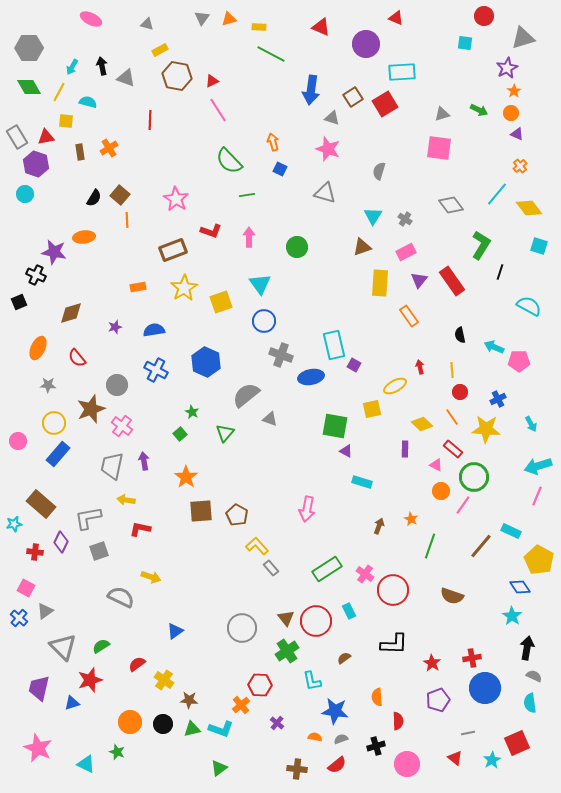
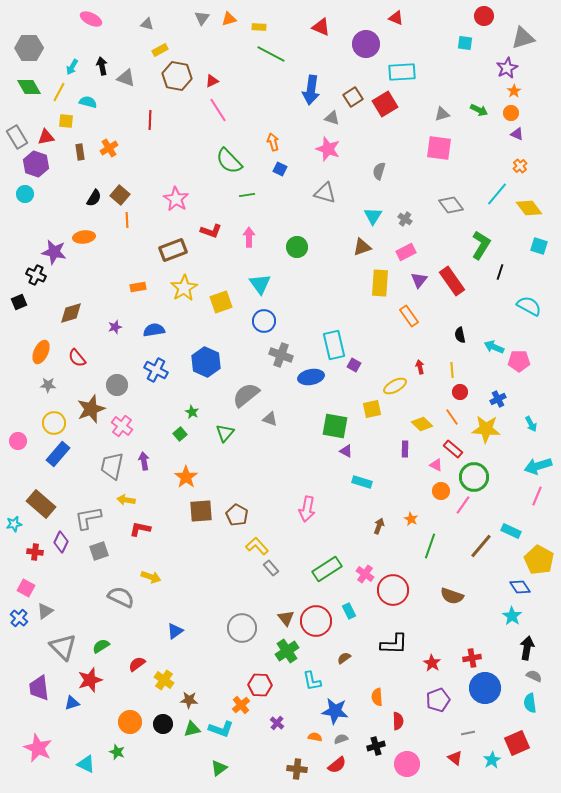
orange ellipse at (38, 348): moved 3 px right, 4 px down
purple trapezoid at (39, 688): rotated 20 degrees counterclockwise
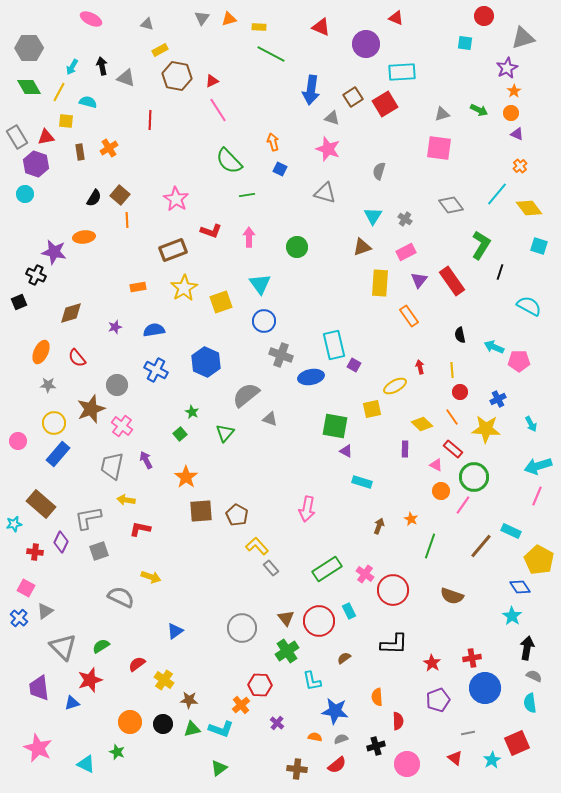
purple arrow at (144, 461): moved 2 px right, 1 px up; rotated 18 degrees counterclockwise
red circle at (316, 621): moved 3 px right
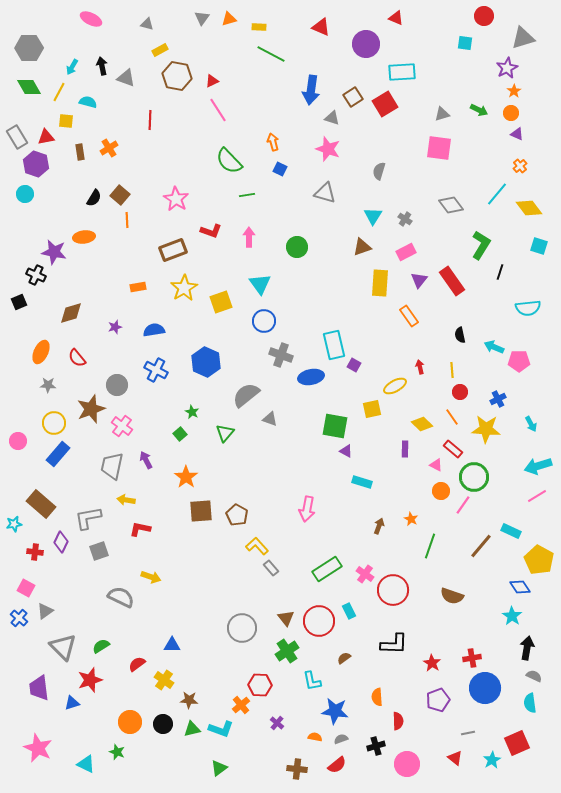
cyan semicircle at (529, 306): moved 1 px left, 2 px down; rotated 145 degrees clockwise
pink line at (537, 496): rotated 36 degrees clockwise
blue triangle at (175, 631): moved 3 px left, 14 px down; rotated 36 degrees clockwise
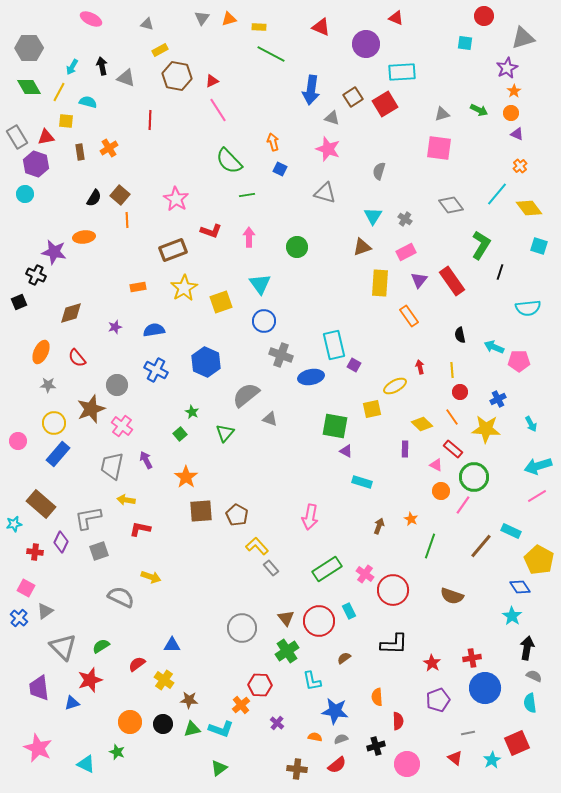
pink arrow at (307, 509): moved 3 px right, 8 px down
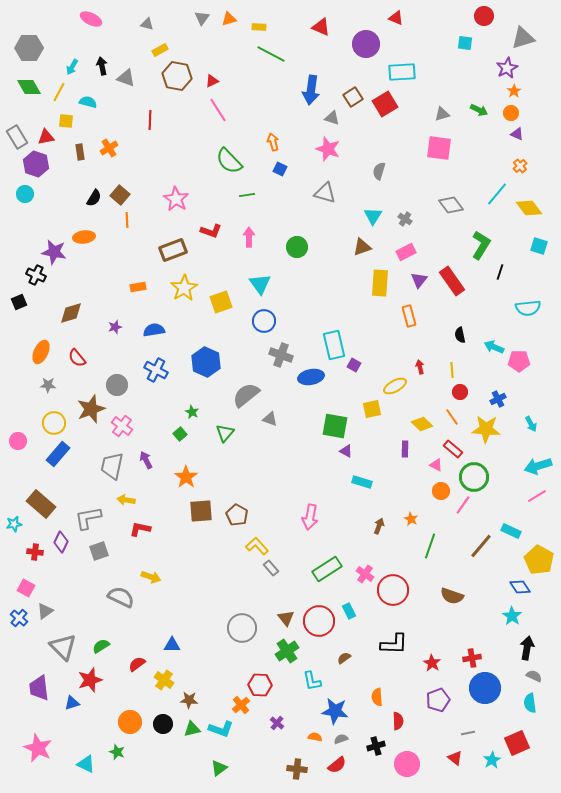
orange rectangle at (409, 316): rotated 20 degrees clockwise
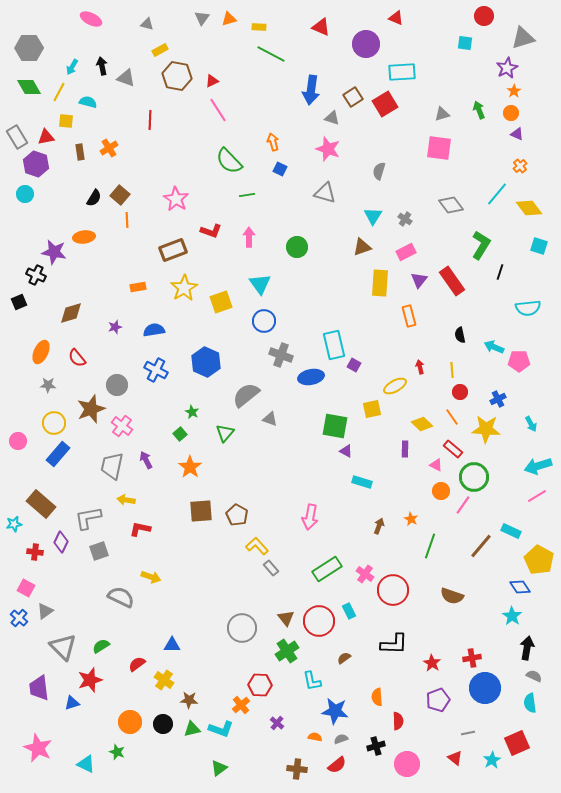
green arrow at (479, 110): rotated 138 degrees counterclockwise
orange star at (186, 477): moved 4 px right, 10 px up
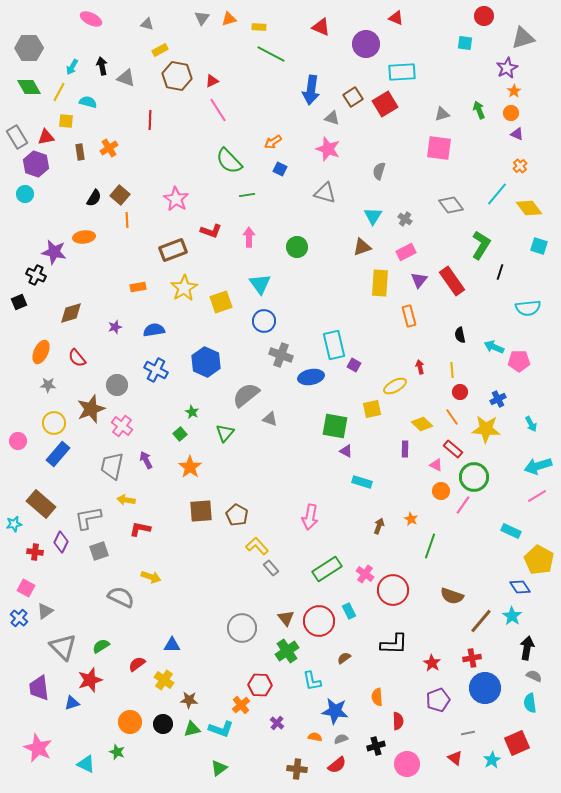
orange arrow at (273, 142): rotated 108 degrees counterclockwise
brown line at (481, 546): moved 75 px down
